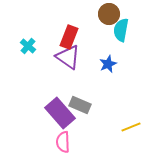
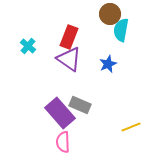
brown circle: moved 1 px right
purple triangle: moved 1 px right, 2 px down
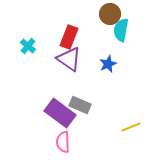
purple rectangle: rotated 12 degrees counterclockwise
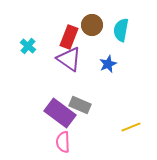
brown circle: moved 18 px left, 11 px down
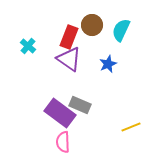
cyan semicircle: rotated 15 degrees clockwise
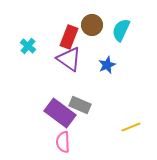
blue star: moved 1 px left, 1 px down
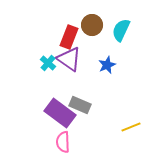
cyan cross: moved 20 px right, 17 px down
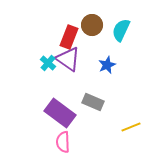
purple triangle: moved 1 px left
gray rectangle: moved 13 px right, 3 px up
